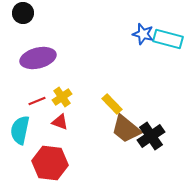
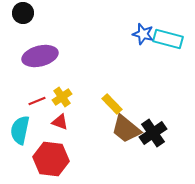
purple ellipse: moved 2 px right, 2 px up
black cross: moved 2 px right, 3 px up
red hexagon: moved 1 px right, 4 px up
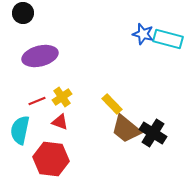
black cross: rotated 24 degrees counterclockwise
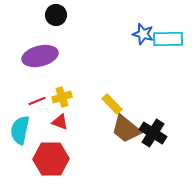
black circle: moved 33 px right, 2 px down
cyan rectangle: rotated 16 degrees counterclockwise
yellow cross: rotated 18 degrees clockwise
red hexagon: rotated 8 degrees counterclockwise
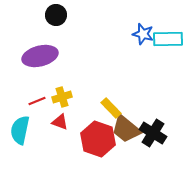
yellow rectangle: moved 1 px left, 4 px down
red hexagon: moved 47 px right, 20 px up; rotated 20 degrees clockwise
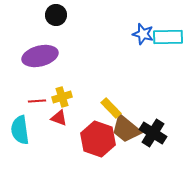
cyan rectangle: moved 2 px up
red line: rotated 18 degrees clockwise
red triangle: moved 1 px left, 4 px up
cyan semicircle: rotated 20 degrees counterclockwise
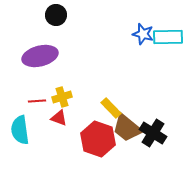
brown trapezoid: moved 1 px right, 1 px up
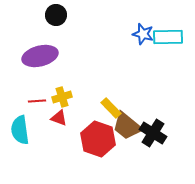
brown trapezoid: moved 2 px up
